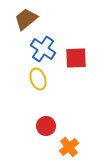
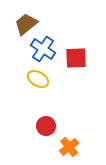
brown trapezoid: moved 5 px down
yellow ellipse: rotated 40 degrees counterclockwise
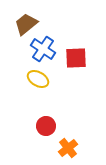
orange cross: moved 1 px left, 1 px down
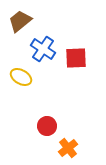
brown trapezoid: moved 6 px left, 3 px up
yellow ellipse: moved 17 px left, 2 px up
red circle: moved 1 px right
